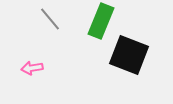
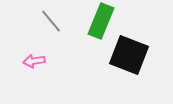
gray line: moved 1 px right, 2 px down
pink arrow: moved 2 px right, 7 px up
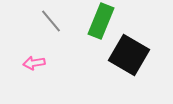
black square: rotated 9 degrees clockwise
pink arrow: moved 2 px down
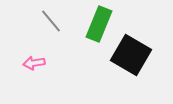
green rectangle: moved 2 px left, 3 px down
black square: moved 2 px right
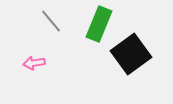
black square: moved 1 px up; rotated 24 degrees clockwise
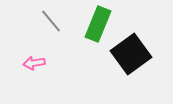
green rectangle: moved 1 px left
